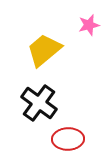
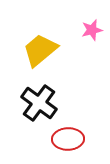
pink star: moved 3 px right, 5 px down
yellow trapezoid: moved 4 px left
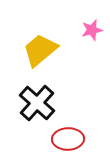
black cross: moved 2 px left; rotated 6 degrees clockwise
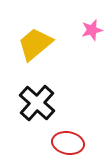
yellow trapezoid: moved 5 px left, 6 px up
red ellipse: moved 4 px down; rotated 12 degrees clockwise
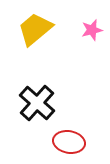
yellow trapezoid: moved 15 px up
red ellipse: moved 1 px right, 1 px up
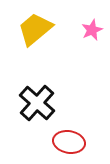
pink star: rotated 10 degrees counterclockwise
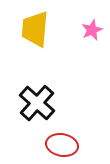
yellow trapezoid: rotated 45 degrees counterclockwise
red ellipse: moved 7 px left, 3 px down
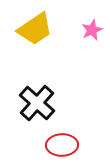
yellow trapezoid: rotated 129 degrees counterclockwise
red ellipse: rotated 12 degrees counterclockwise
